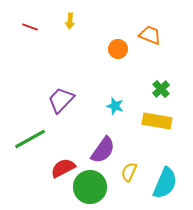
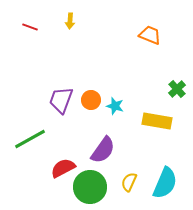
orange circle: moved 27 px left, 51 px down
green cross: moved 16 px right
purple trapezoid: rotated 24 degrees counterclockwise
yellow semicircle: moved 10 px down
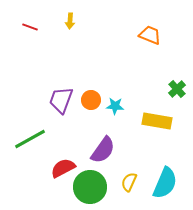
cyan star: rotated 12 degrees counterclockwise
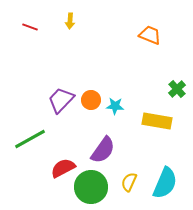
purple trapezoid: rotated 24 degrees clockwise
green circle: moved 1 px right
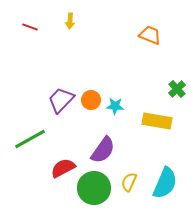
green circle: moved 3 px right, 1 px down
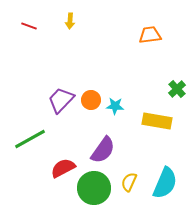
red line: moved 1 px left, 1 px up
orange trapezoid: rotated 30 degrees counterclockwise
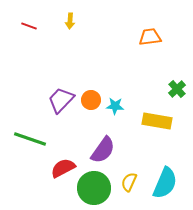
orange trapezoid: moved 2 px down
green line: rotated 48 degrees clockwise
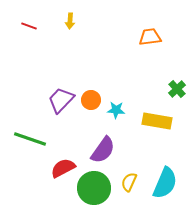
cyan star: moved 1 px right, 4 px down
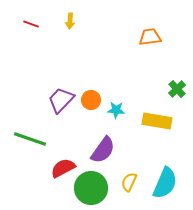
red line: moved 2 px right, 2 px up
green circle: moved 3 px left
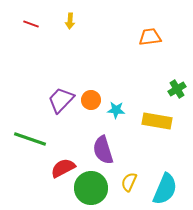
green cross: rotated 12 degrees clockwise
purple semicircle: rotated 128 degrees clockwise
cyan semicircle: moved 6 px down
